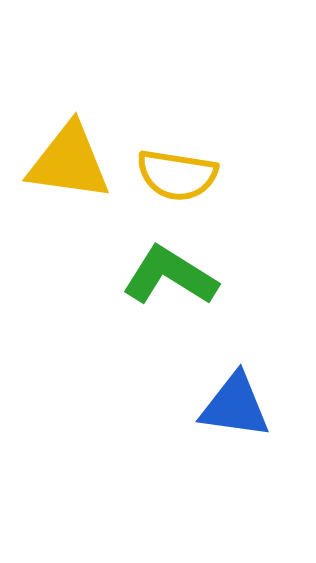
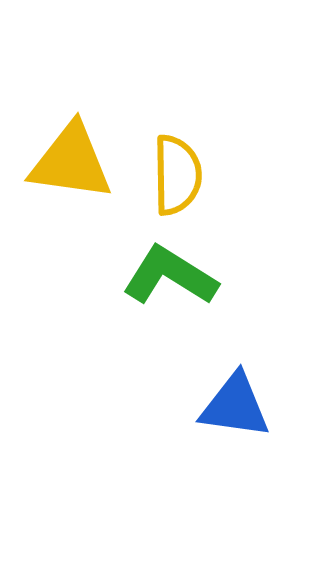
yellow triangle: moved 2 px right
yellow semicircle: rotated 100 degrees counterclockwise
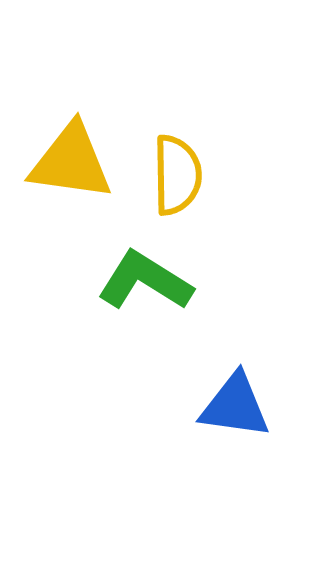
green L-shape: moved 25 px left, 5 px down
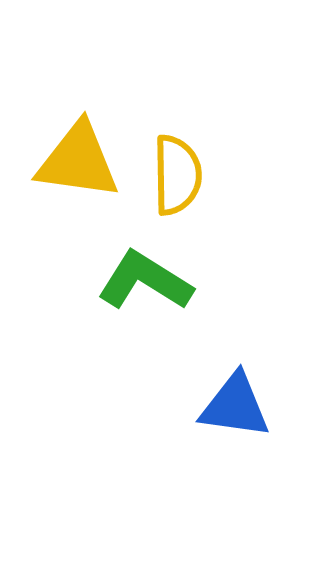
yellow triangle: moved 7 px right, 1 px up
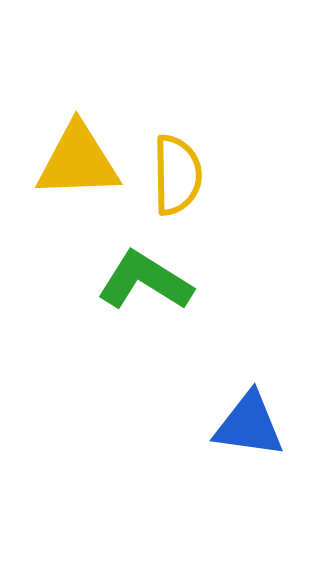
yellow triangle: rotated 10 degrees counterclockwise
blue triangle: moved 14 px right, 19 px down
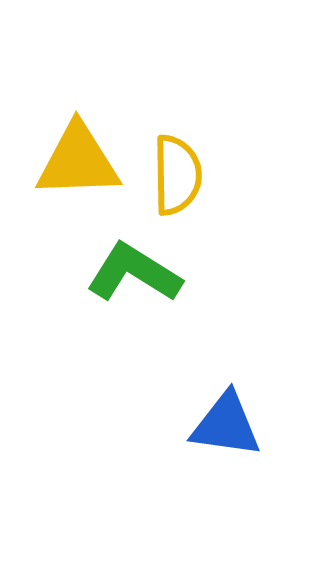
green L-shape: moved 11 px left, 8 px up
blue triangle: moved 23 px left
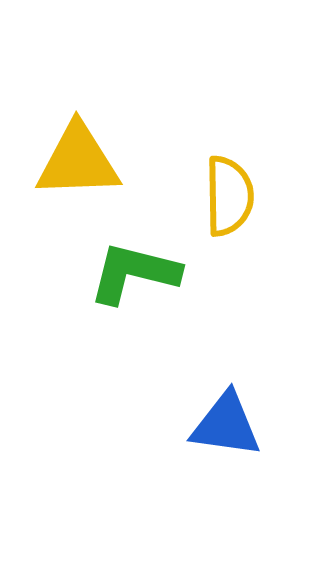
yellow semicircle: moved 52 px right, 21 px down
green L-shape: rotated 18 degrees counterclockwise
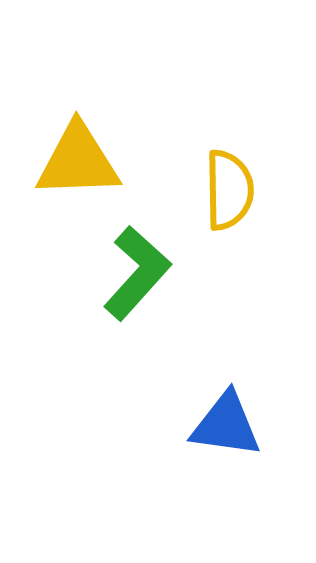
yellow semicircle: moved 6 px up
green L-shape: moved 3 px right; rotated 118 degrees clockwise
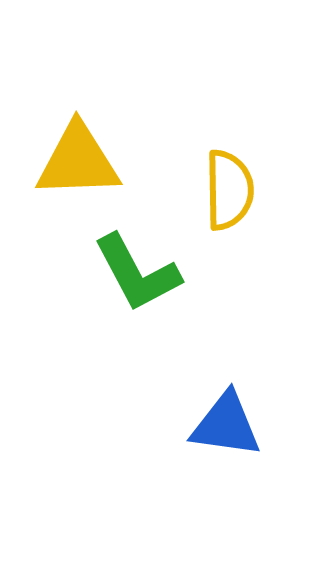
green L-shape: rotated 110 degrees clockwise
